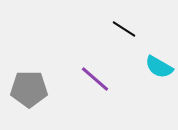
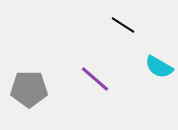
black line: moved 1 px left, 4 px up
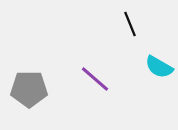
black line: moved 7 px right, 1 px up; rotated 35 degrees clockwise
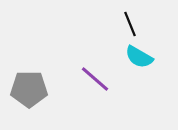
cyan semicircle: moved 20 px left, 10 px up
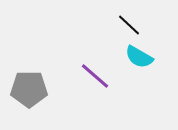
black line: moved 1 px left, 1 px down; rotated 25 degrees counterclockwise
purple line: moved 3 px up
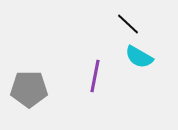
black line: moved 1 px left, 1 px up
purple line: rotated 60 degrees clockwise
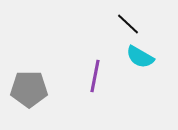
cyan semicircle: moved 1 px right
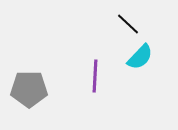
cyan semicircle: rotated 76 degrees counterclockwise
purple line: rotated 8 degrees counterclockwise
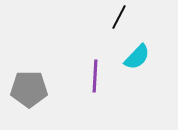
black line: moved 9 px left, 7 px up; rotated 75 degrees clockwise
cyan semicircle: moved 3 px left
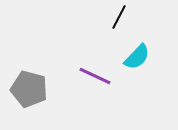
purple line: rotated 68 degrees counterclockwise
gray pentagon: rotated 15 degrees clockwise
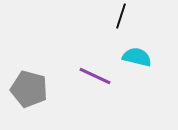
black line: moved 2 px right, 1 px up; rotated 10 degrees counterclockwise
cyan semicircle: rotated 120 degrees counterclockwise
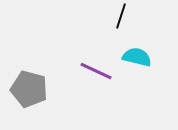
purple line: moved 1 px right, 5 px up
